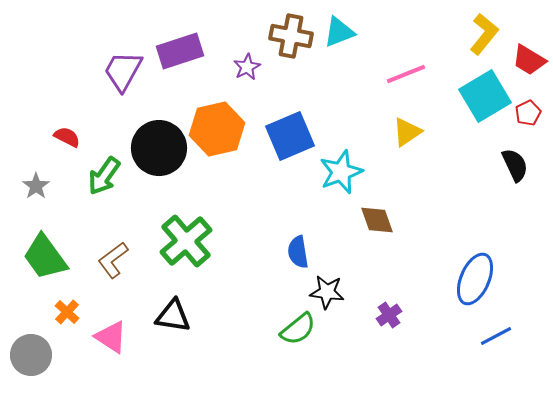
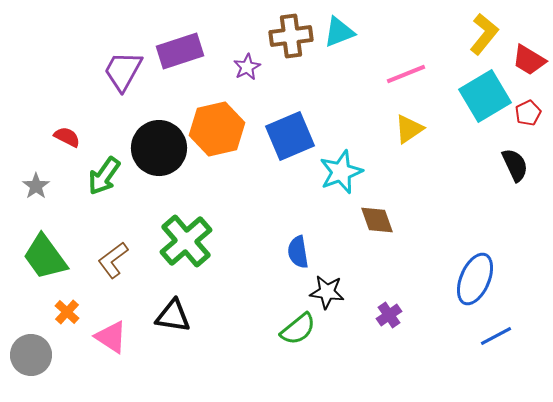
brown cross: rotated 18 degrees counterclockwise
yellow triangle: moved 2 px right, 3 px up
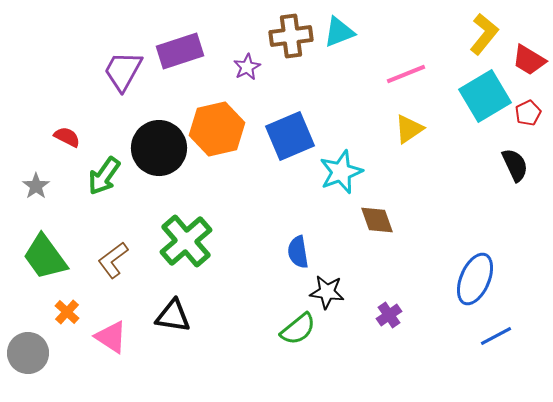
gray circle: moved 3 px left, 2 px up
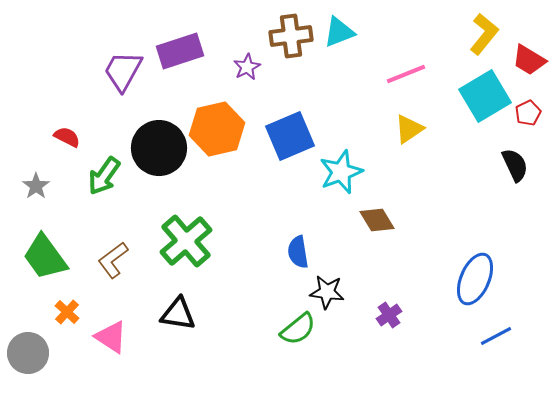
brown diamond: rotated 12 degrees counterclockwise
black triangle: moved 5 px right, 2 px up
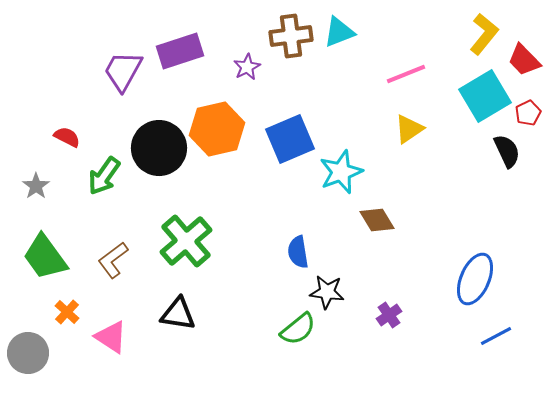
red trapezoid: moved 5 px left; rotated 15 degrees clockwise
blue square: moved 3 px down
black semicircle: moved 8 px left, 14 px up
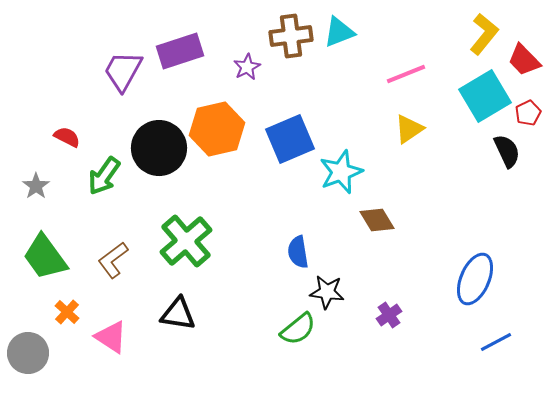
blue line: moved 6 px down
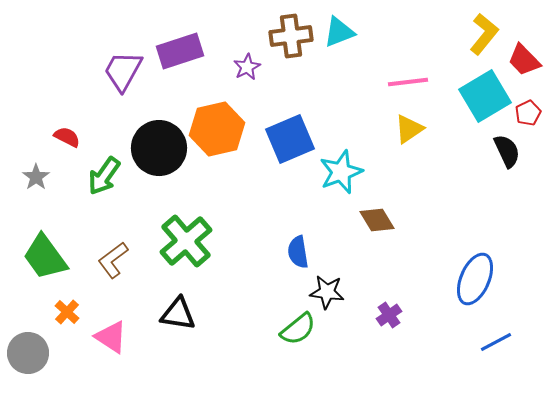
pink line: moved 2 px right, 8 px down; rotated 15 degrees clockwise
gray star: moved 9 px up
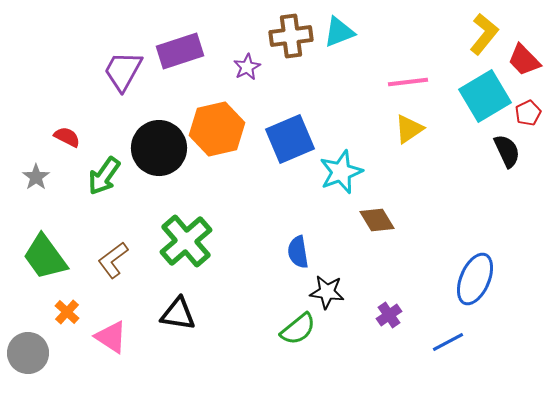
blue line: moved 48 px left
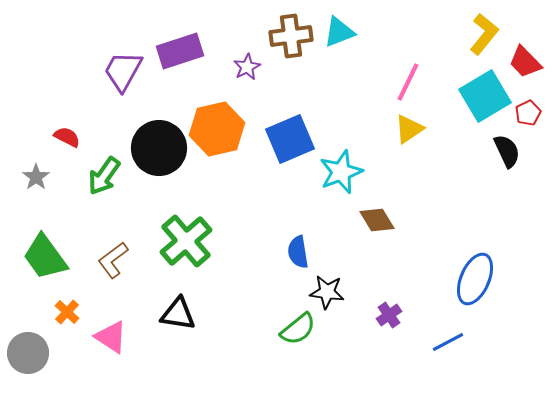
red trapezoid: moved 1 px right, 2 px down
pink line: rotated 57 degrees counterclockwise
